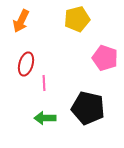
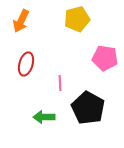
pink pentagon: rotated 10 degrees counterclockwise
pink line: moved 16 px right
black pentagon: rotated 16 degrees clockwise
green arrow: moved 1 px left, 1 px up
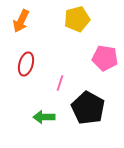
pink line: rotated 21 degrees clockwise
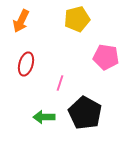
pink pentagon: moved 1 px right, 1 px up
black pentagon: moved 3 px left, 5 px down
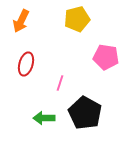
green arrow: moved 1 px down
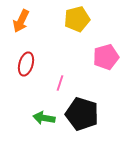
pink pentagon: rotated 25 degrees counterclockwise
black pentagon: moved 3 px left, 1 px down; rotated 12 degrees counterclockwise
green arrow: rotated 10 degrees clockwise
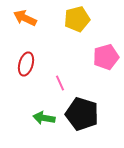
orange arrow: moved 4 px right, 3 px up; rotated 90 degrees clockwise
pink line: rotated 42 degrees counterclockwise
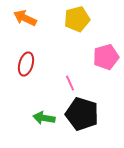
pink line: moved 10 px right
